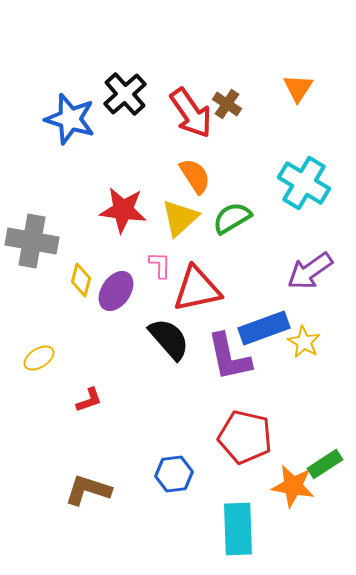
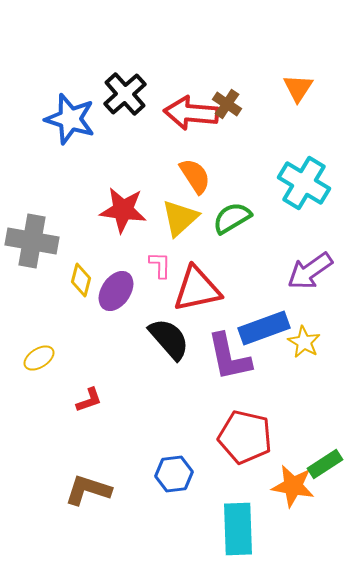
red arrow: rotated 130 degrees clockwise
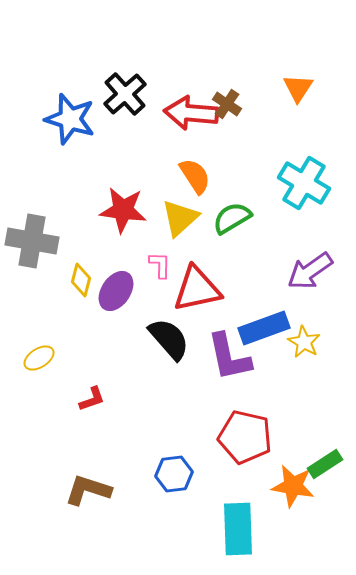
red L-shape: moved 3 px right, 1 px up
